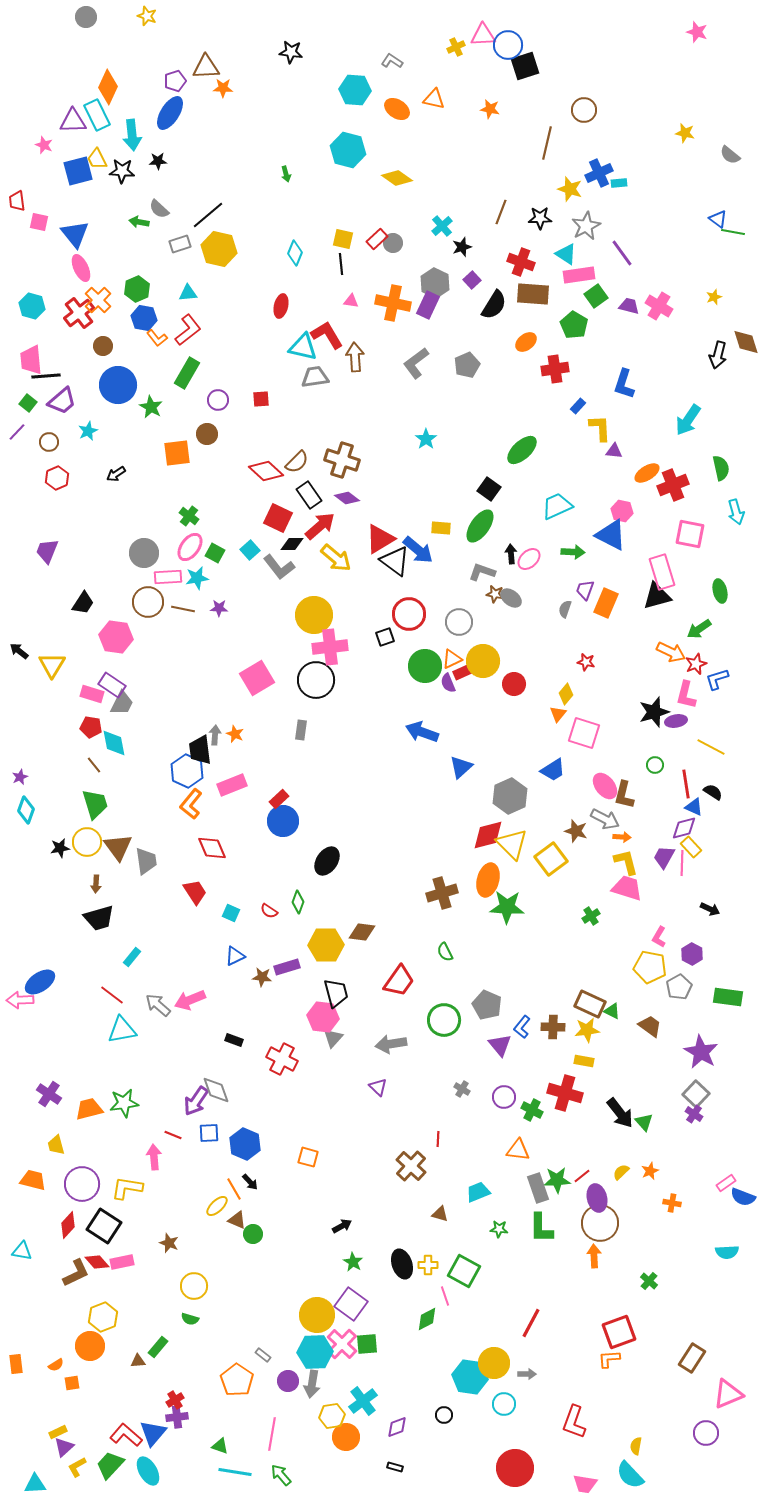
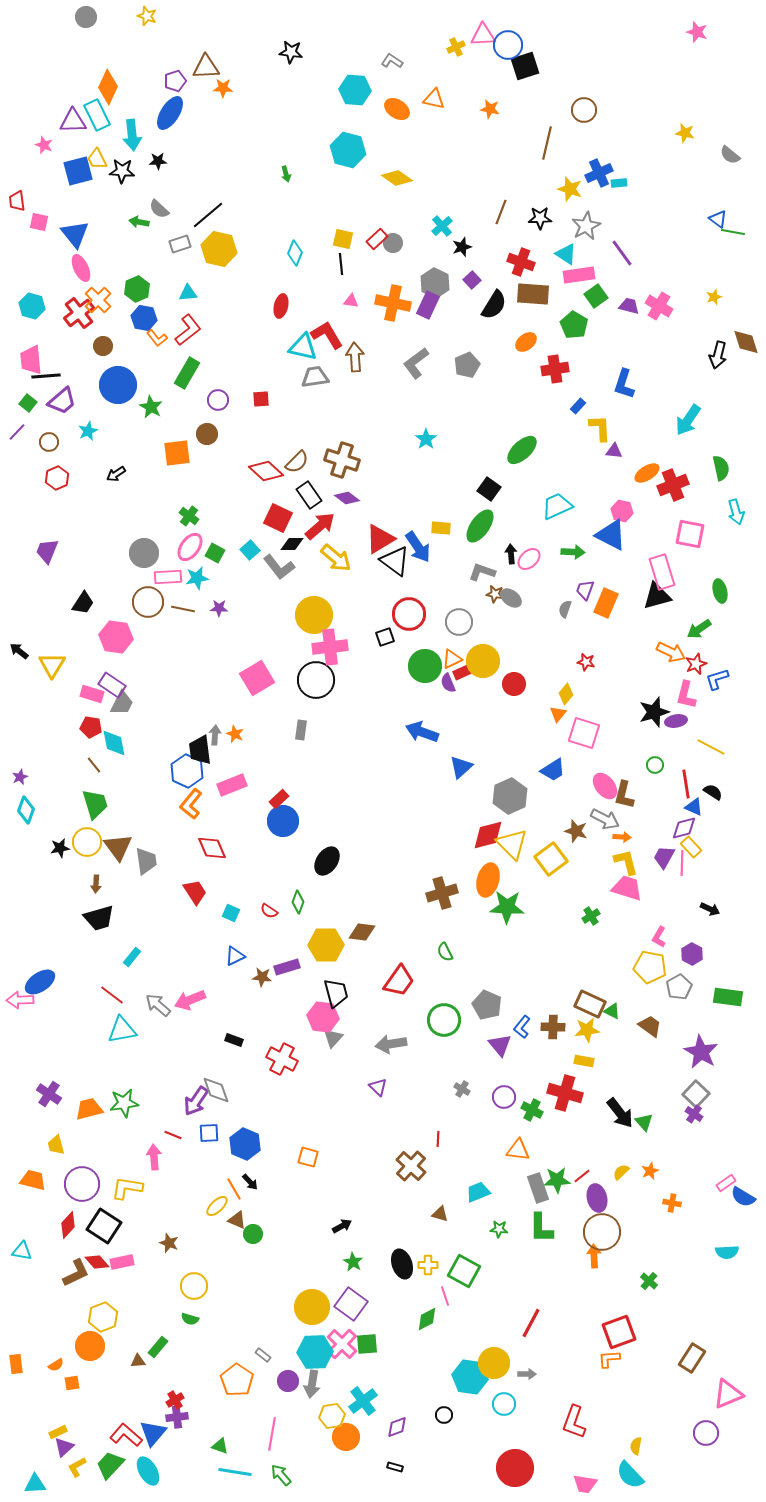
blue arrow at (418, 550): moved 3 px up; rotated 16 degrees clockwise
blue semicircle at (743, 1197): rotated 10 degrees clockwise
brown circle at (600, 1223): moved 2 px right, 9 px down
yellow circle at (317, 1315): moved 5 px left, 8 px up
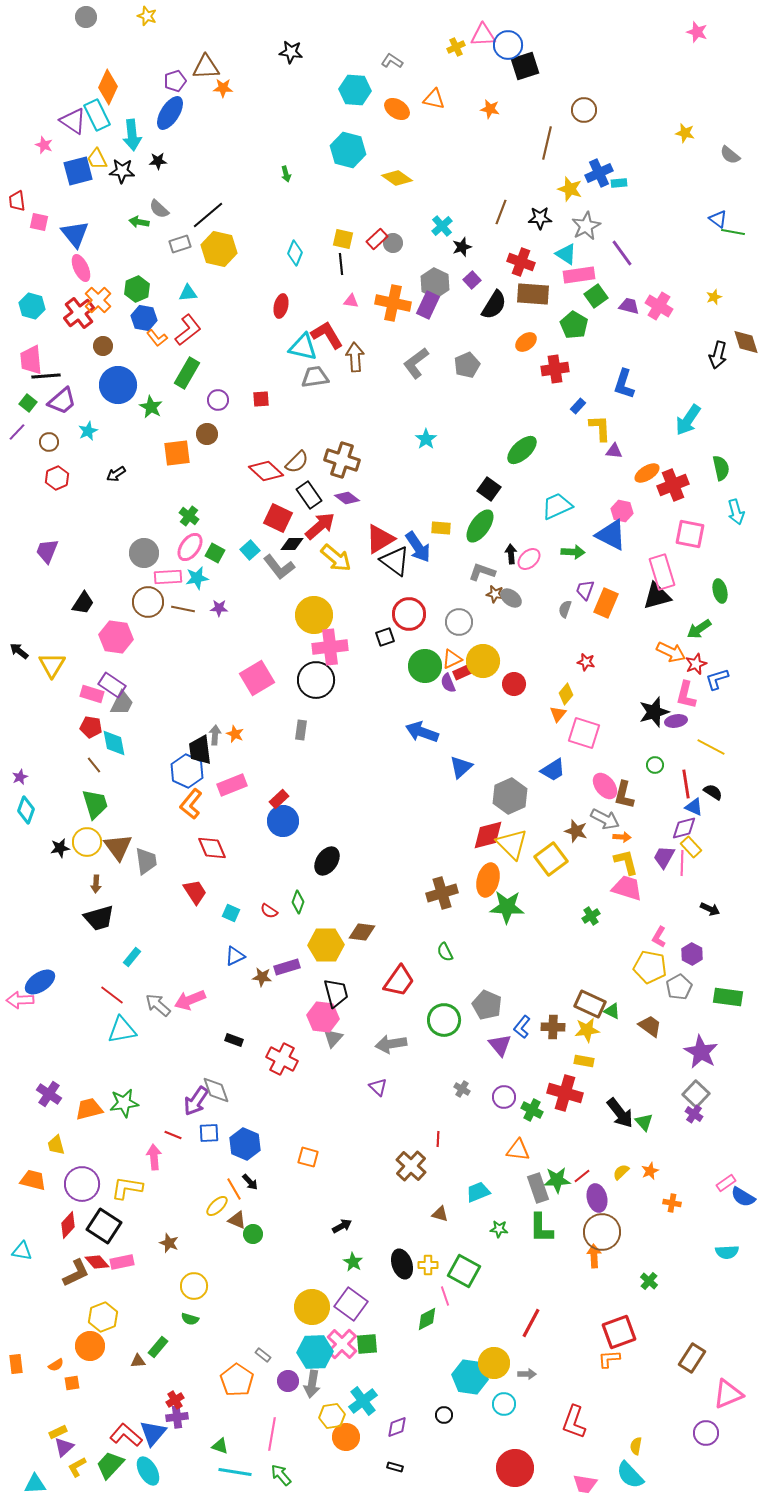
purple triangle at (73, 121): rotated 36 degrees clockwise
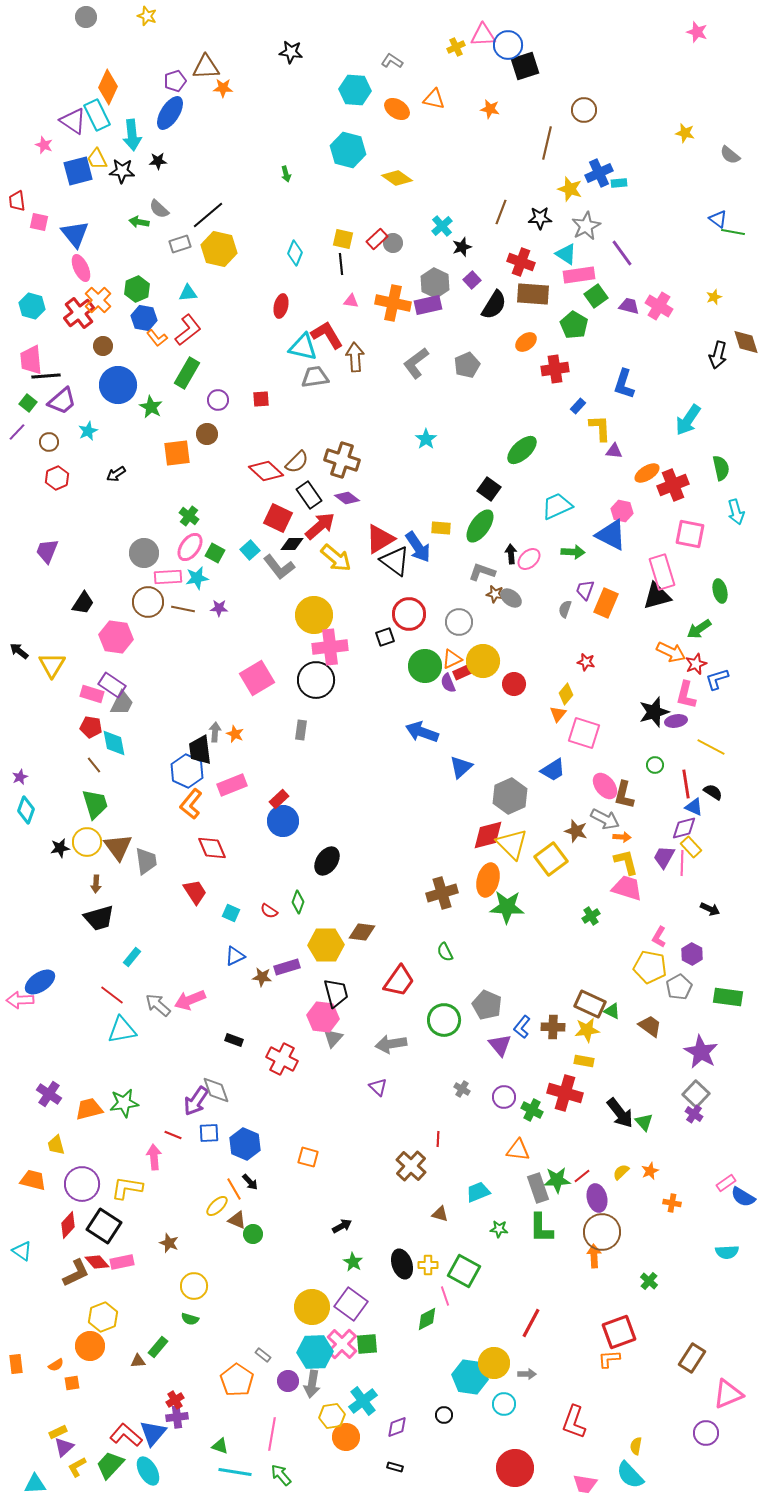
purple rectangle at (428, 305): rotated 52 degrees clockwise
gray arrow at (215, 735): moved 3 px up
cyan triangle at (22, 1251): rotated 25 degrees clockwise
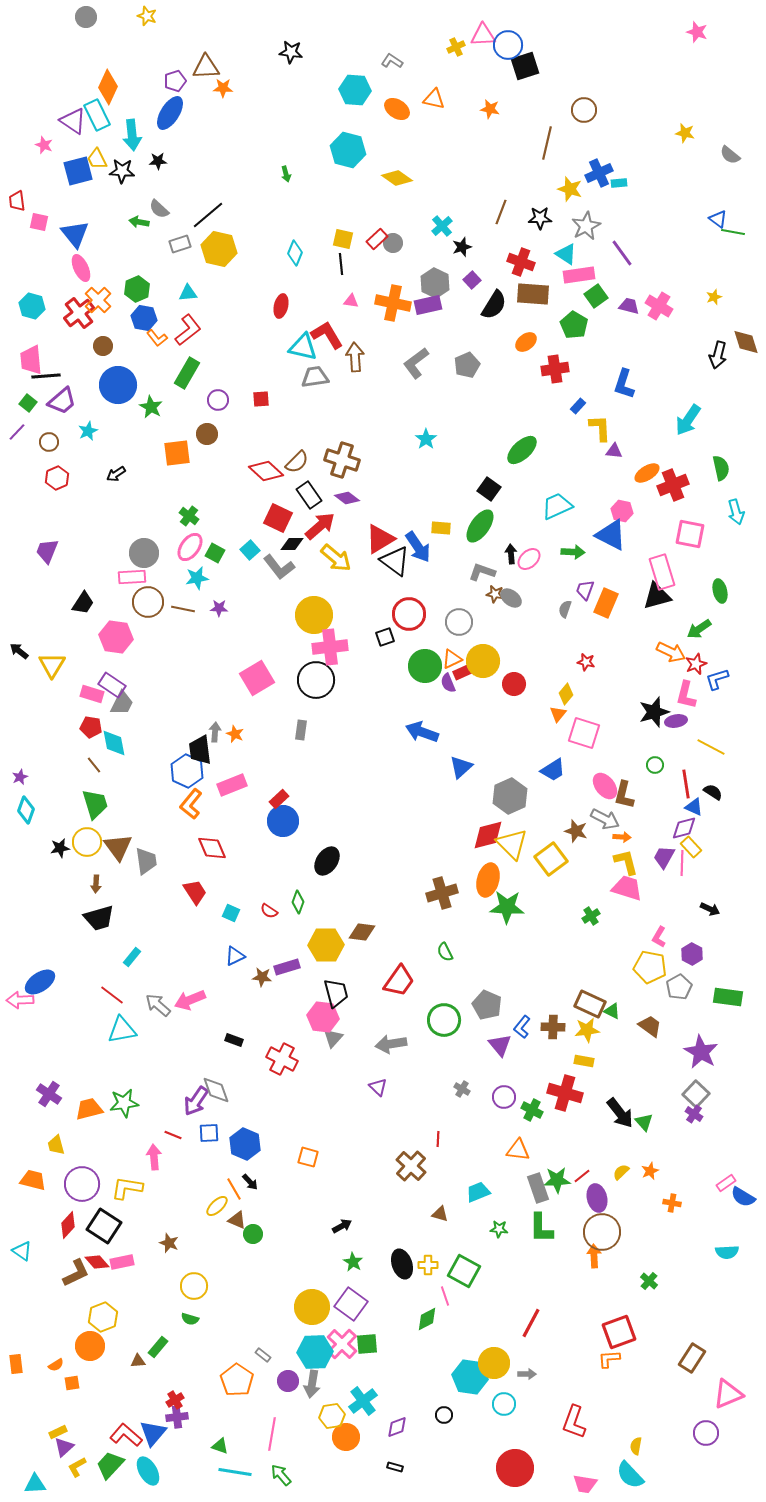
pink rectangle at (168, 577): moved 36 px left
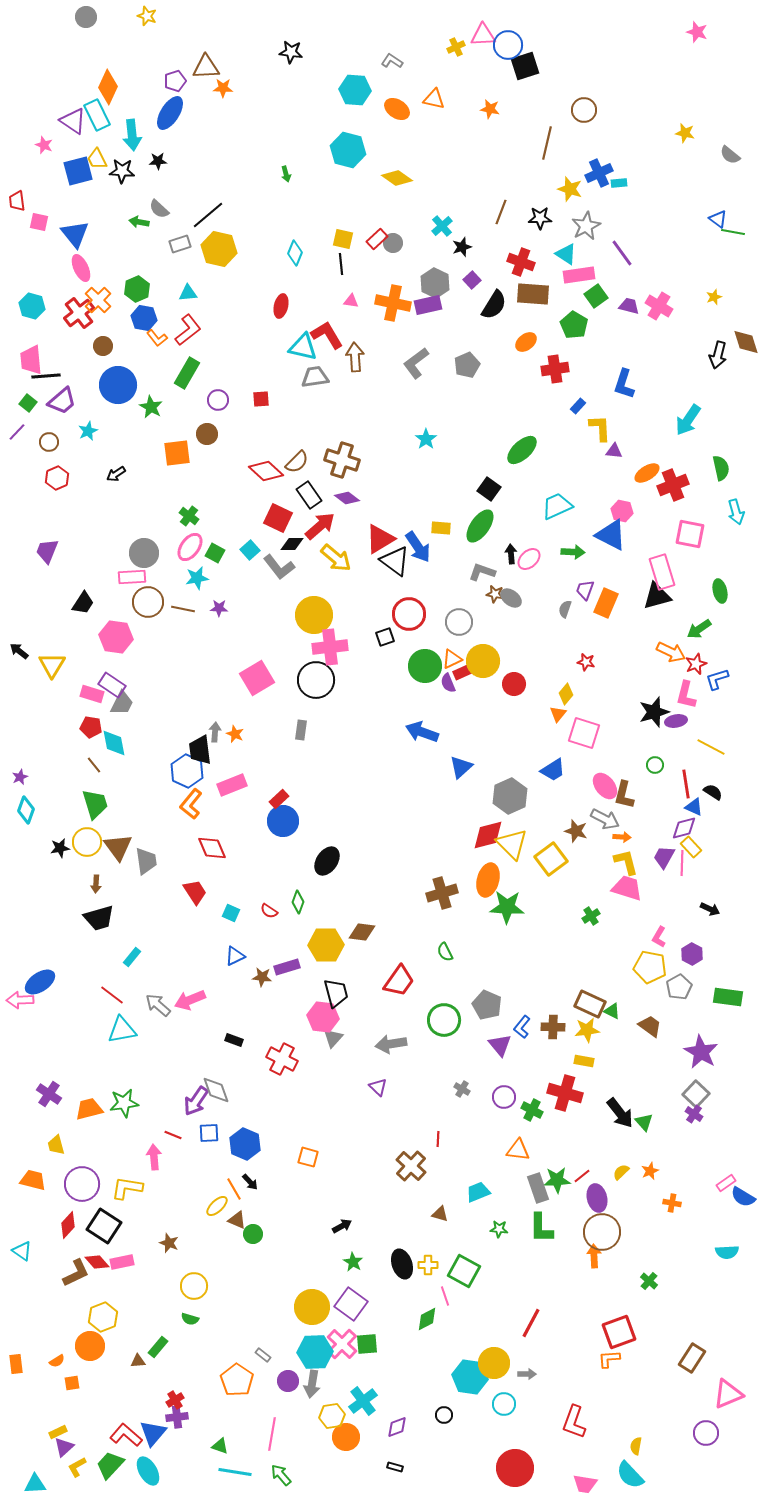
orange semicircle at (56, 1365): moved 1 px right, 4 px up
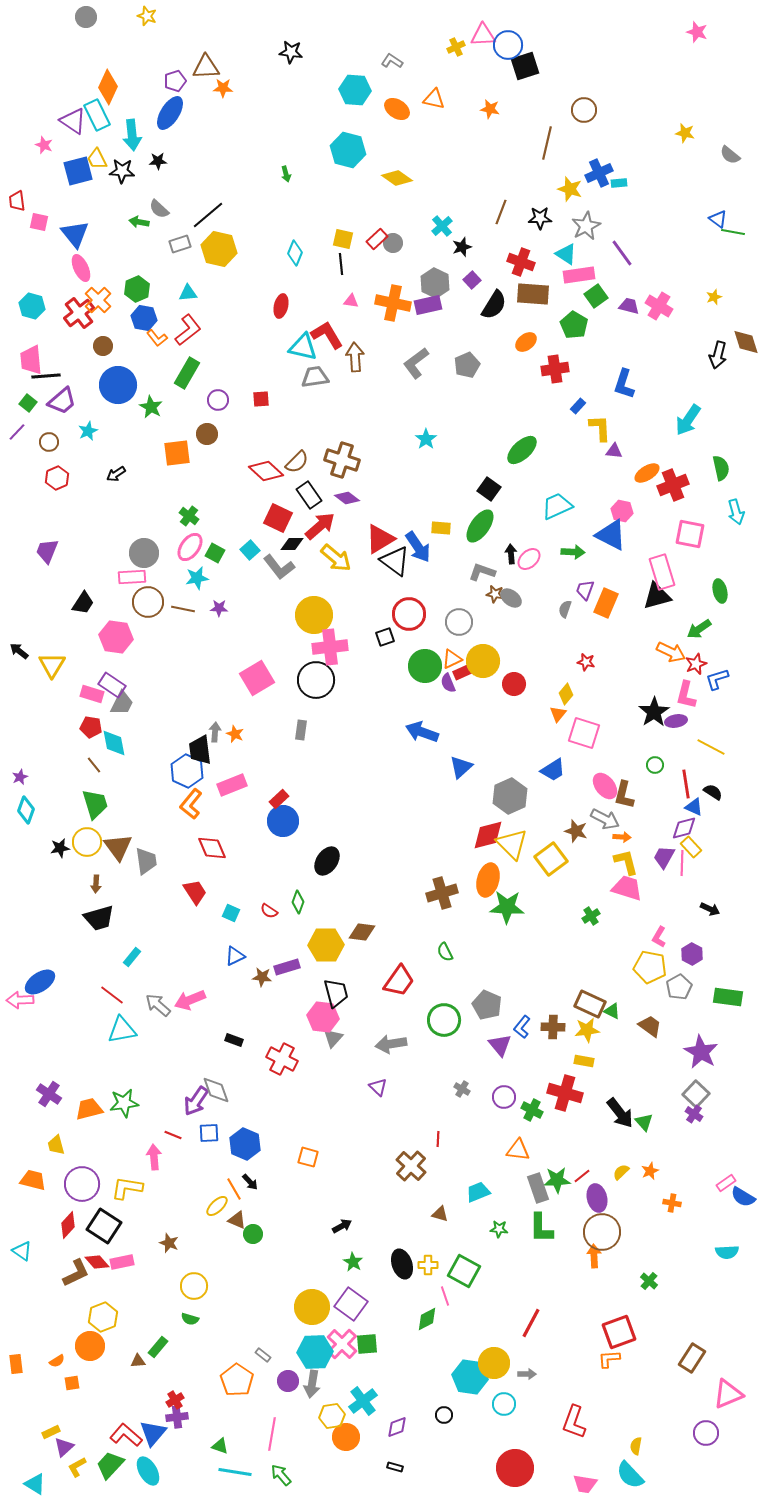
black star at (654, 712): rotated 16 degrees counterclockwise
yellow rectangle at (58, 1432): moved 7 px left
cyan triangle at (35, 1484): rotated 35 degrees clockwise
